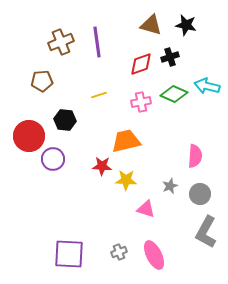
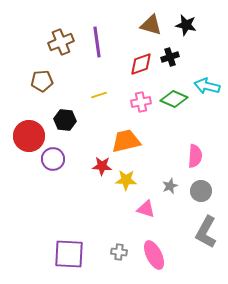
green diamond: moved 5 px down
gray circle: moved 1 px right, 3 px up
gray cross: rotated 28 degrees clockwise
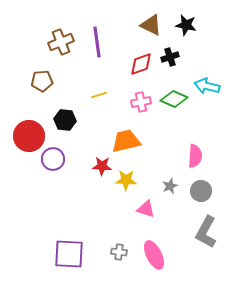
brown triangle: rotated 10 degrees clockwise
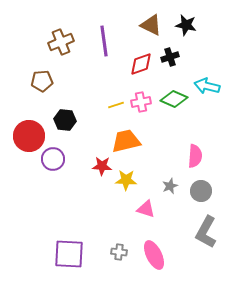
purple line: moved 7 px right, 1 px up
yellow line: moved 17 px right, 10 px down
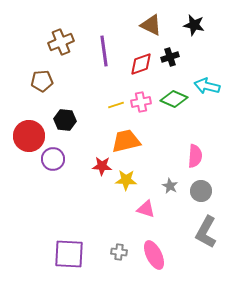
black star: moved 8 px right
purple line: moved 10 px down
gray star: rotated 21 degrees counterclockwise
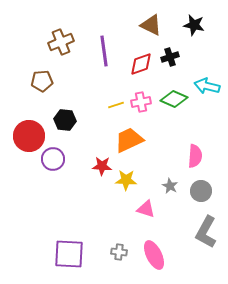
orange trapezoid: moved 3 px right, 1 px up; rotated 12 degrees counterclockwise
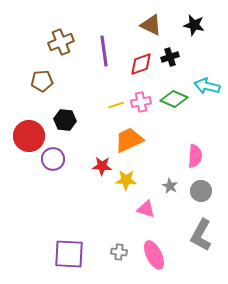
gray L-shape: moved 5 px left, 3 px down
